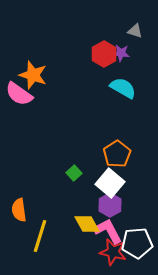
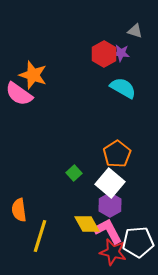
white pentagon: moved 1 px right, 1 px up
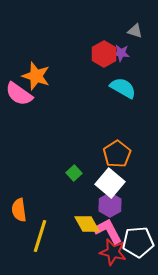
orange star: moved 3 px right, 1 px down
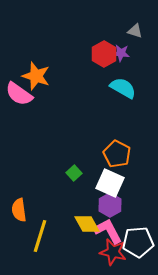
orange pentagon: rotated 12 degrees counterclockwise
white square: rotated 16 degrees counterclockwise
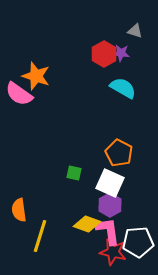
orange pentagon: moved 2 px right, 1 px up
green square: rotated 35 degrees counterclockwise
yellow diamond: rotated 40 degrees counterclockwise
pink L-shape: rotated 20 degrees clockwise
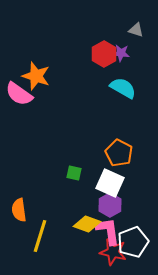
gray triangle: moved 1 px right, 1 px up
white pentagon: moved 5 px left; rotated 16 degrees counterclockwise
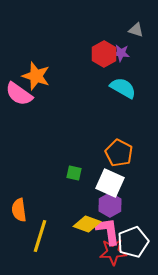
red star: rotated 16 degrees counterclockwise
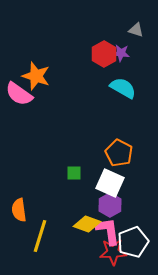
green square: rotated 14 degrees counterclockwise
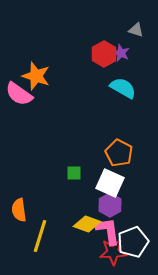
purple star: rotated 18 degrees clockwise
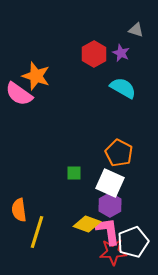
red hexagon: moved 10 px left
yellow line: moved 3 px left, 4 px up
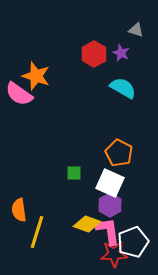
red star: moved 1 px right, 2 px down
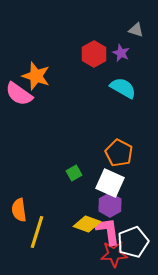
green square: rotated 28 degrees counterclockwise
